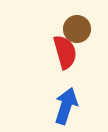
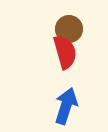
brown circle: moved 8 px left
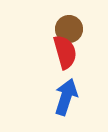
blue arrow: moved 9 px up
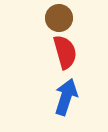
brown circle: moved 10 px left, 11 px up
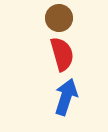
red semicircle: moved 3 px left, 2 px down
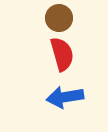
blue arrow: moved 1 px left; rotated 117 degrees counterclockwise
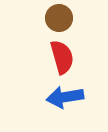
red semicircle: moved 3 px down
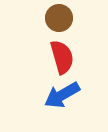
blue arrow: moved 3 px left, 2 px up; rotated 21 degrees counterclockwise
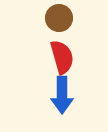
blue arrow: rotated 60 degrees counterclockwise
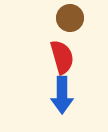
brown circle: moved 11 px right
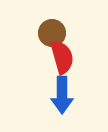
brown circle: moved 18 px left, 15 px down
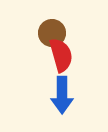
red semicircle: moved 1 px left, 2 px up
